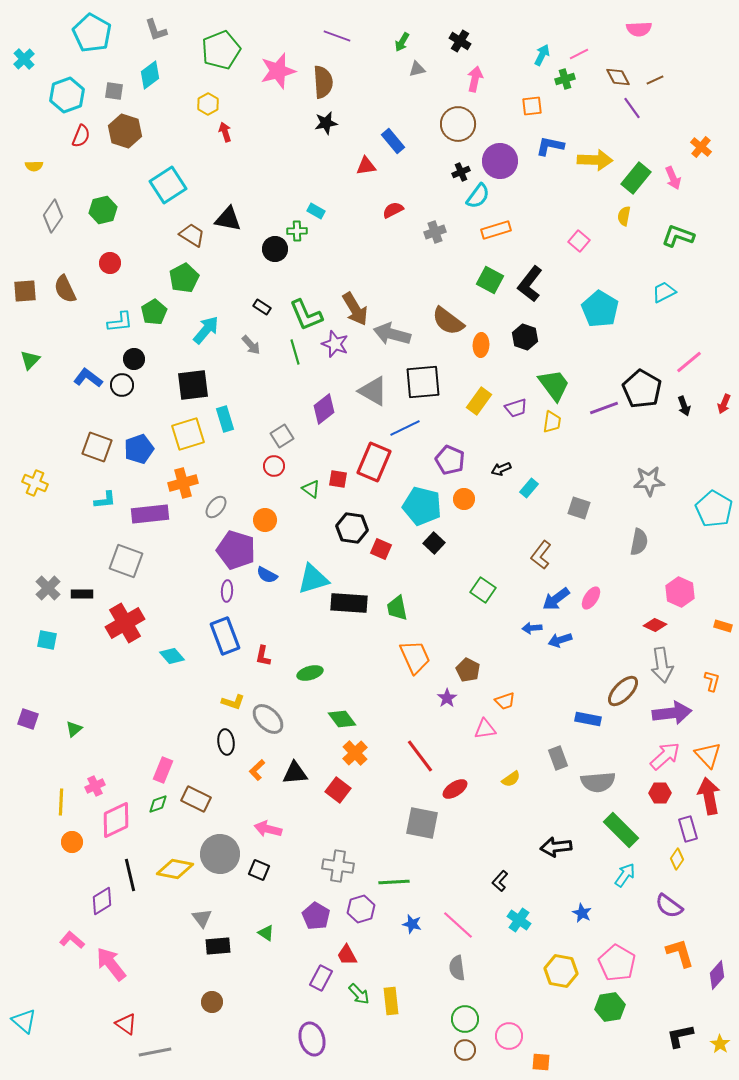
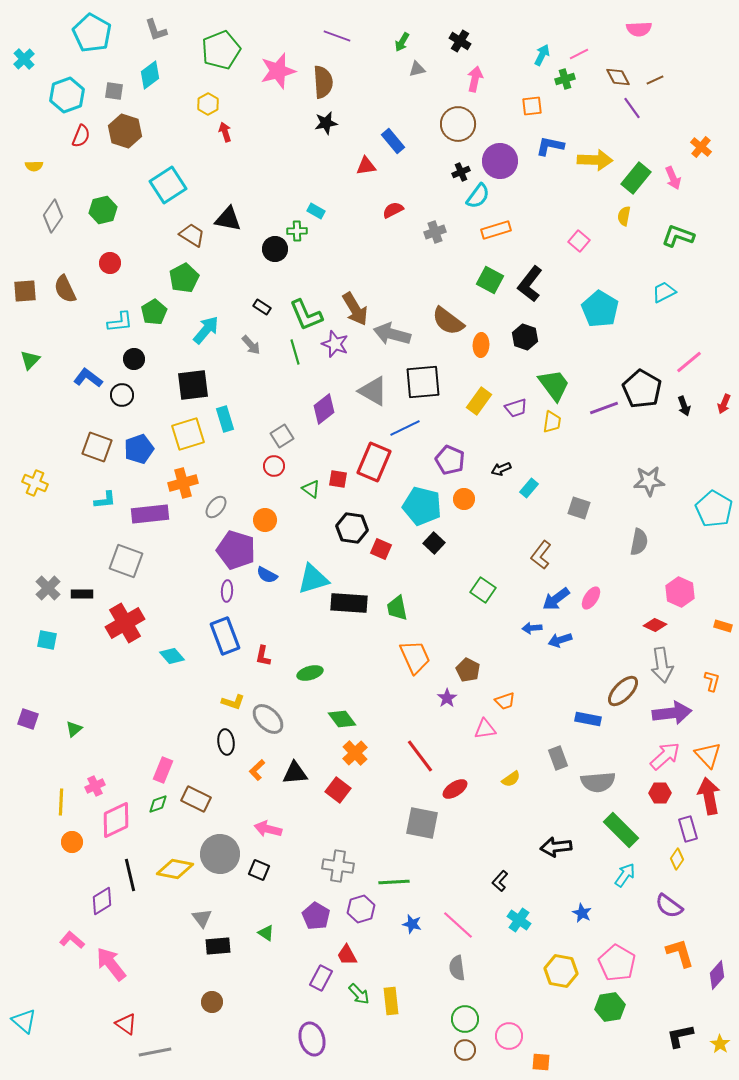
black circle at (122, 385): moved 10 px down
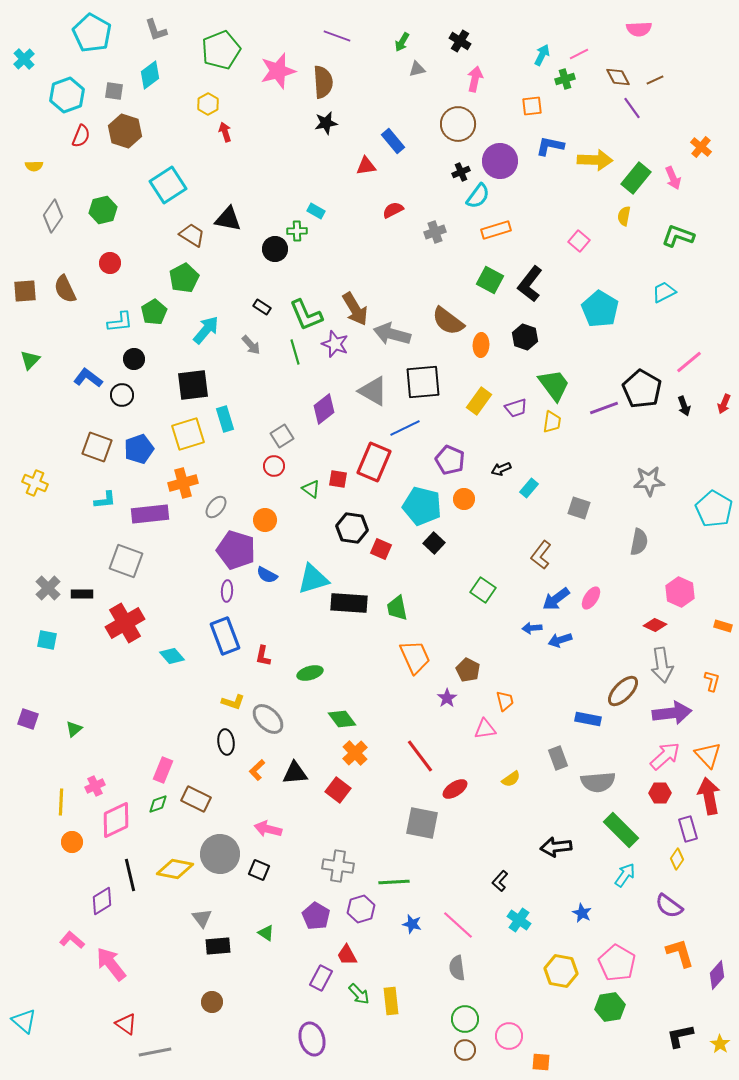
orange trapezoid at (505, 701): rotated 85 degrees counterclockwise
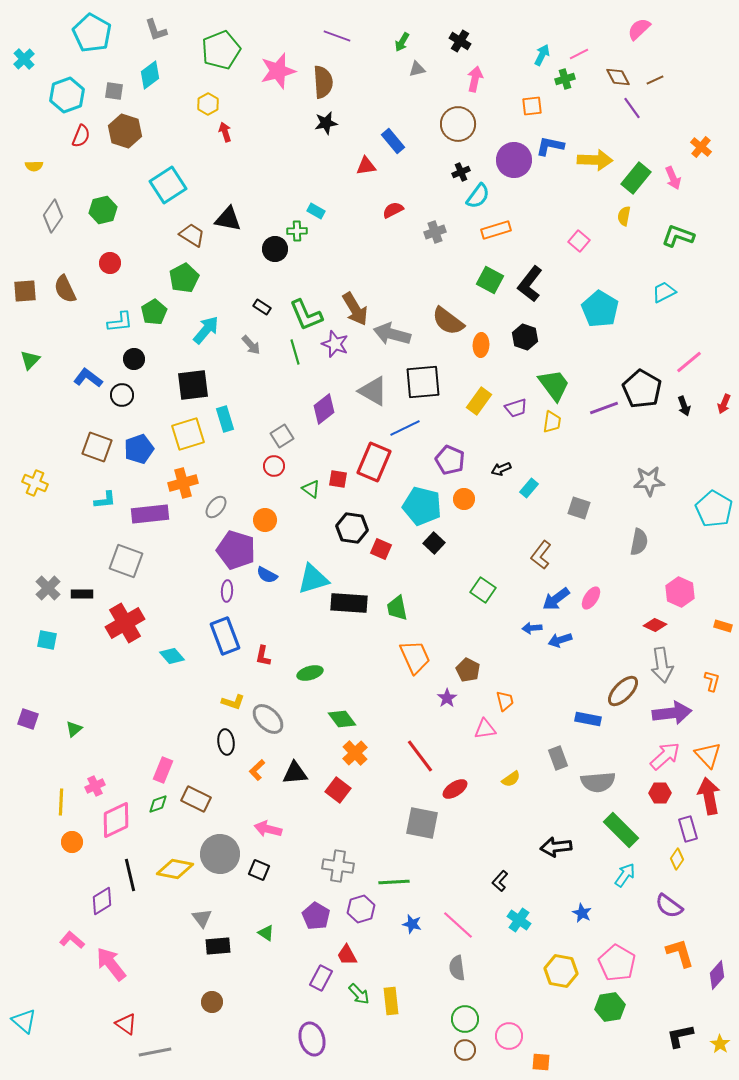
pink semicircle at (639, 29): rotated 140 degrees clockwise
purple circle at (500, 161): moved 14 px right, 1 px up
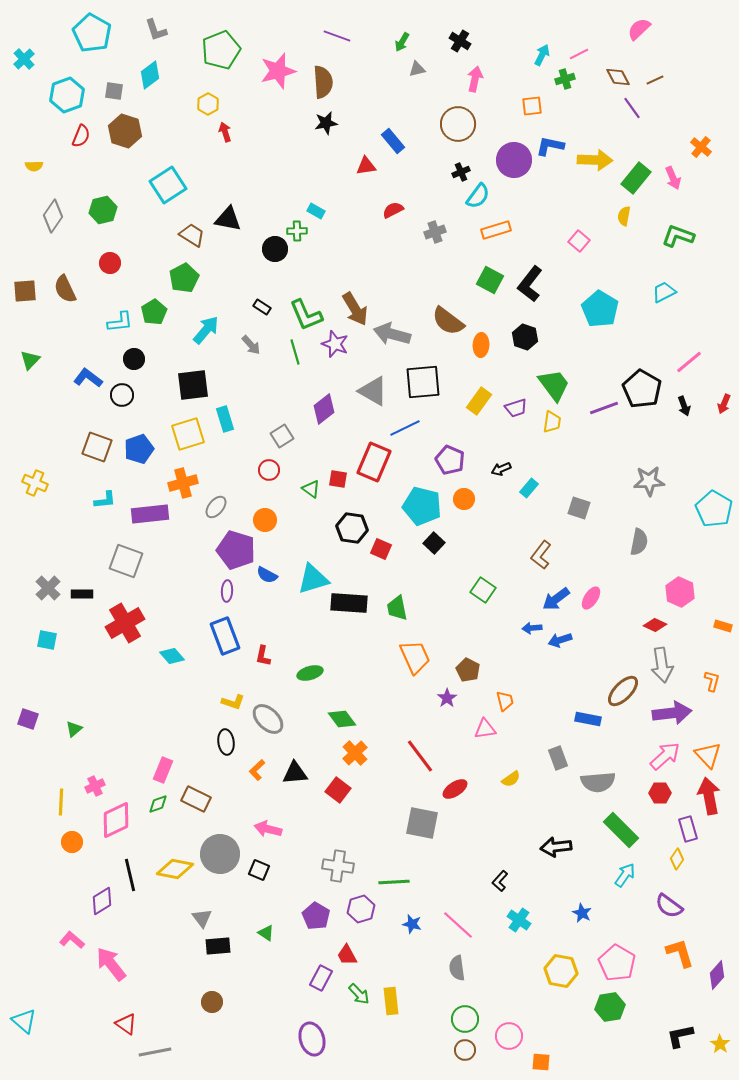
red circle at (274, 466): moved 5 px left, 4 px down
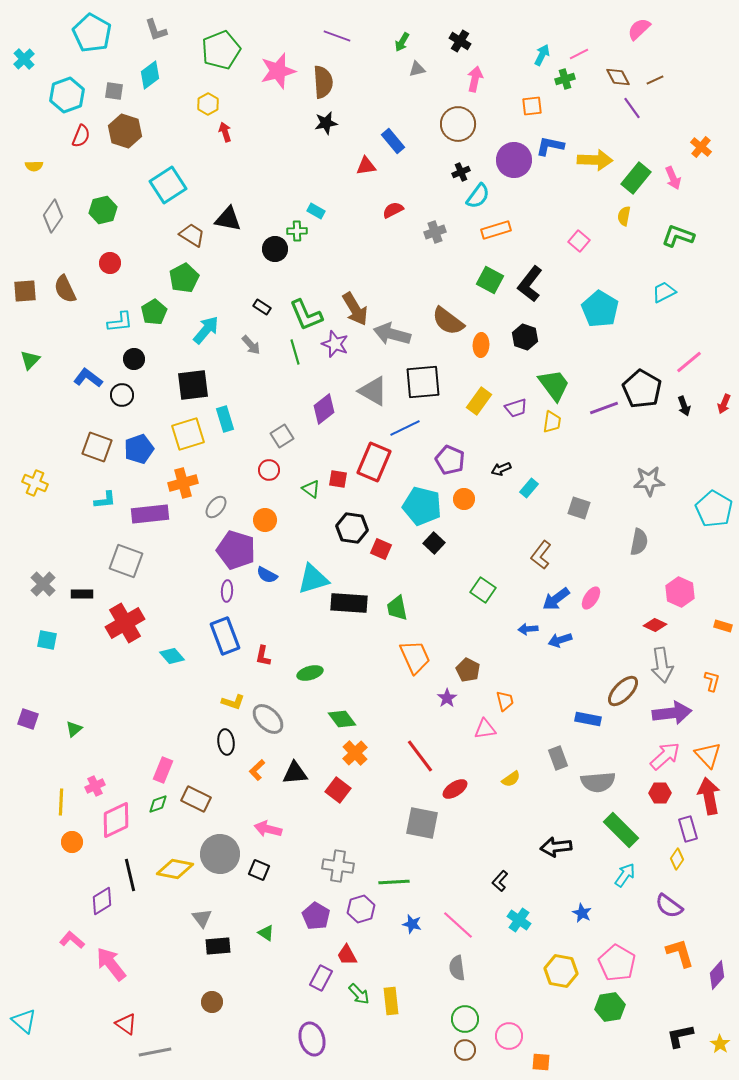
gray cross at (48, 588): moved 5 px left, 4 px up
blue arrow at (532, 628): moved 4 px left, 1 px down
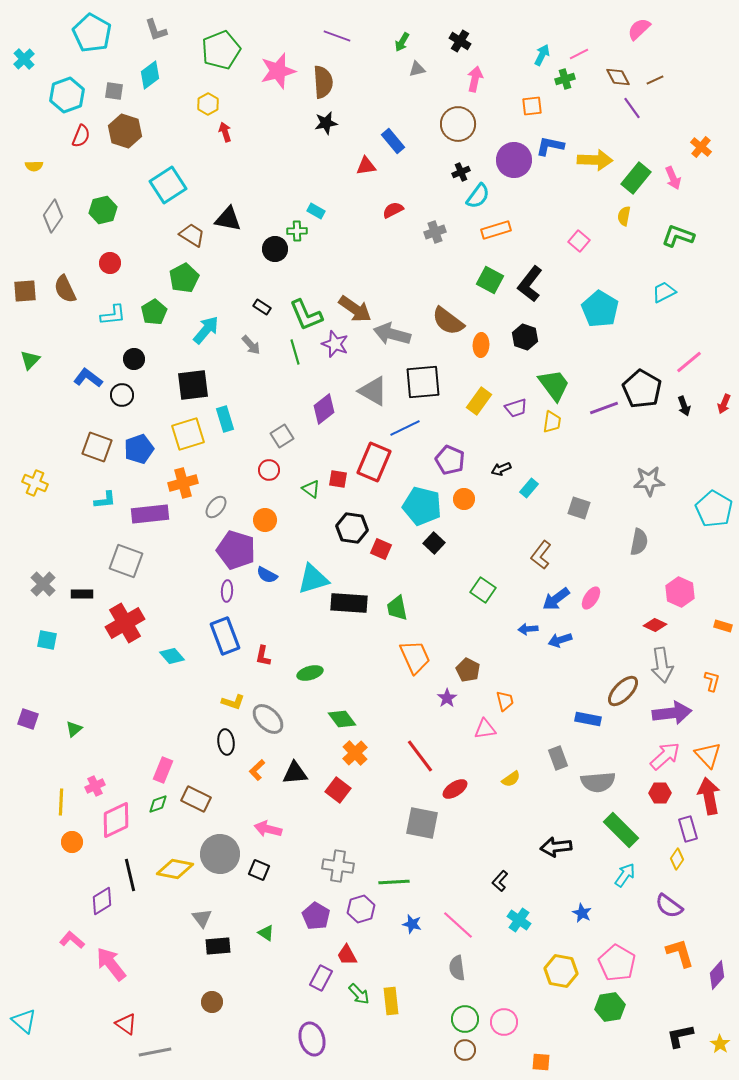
brown arrow at (355, 309): rotated 24 degrees counterclockwise
cyan L-shape at (120, 322): moved 7 px left, 7 px up
pink circle at (509, 1036): moved 5 px left, 14 px up
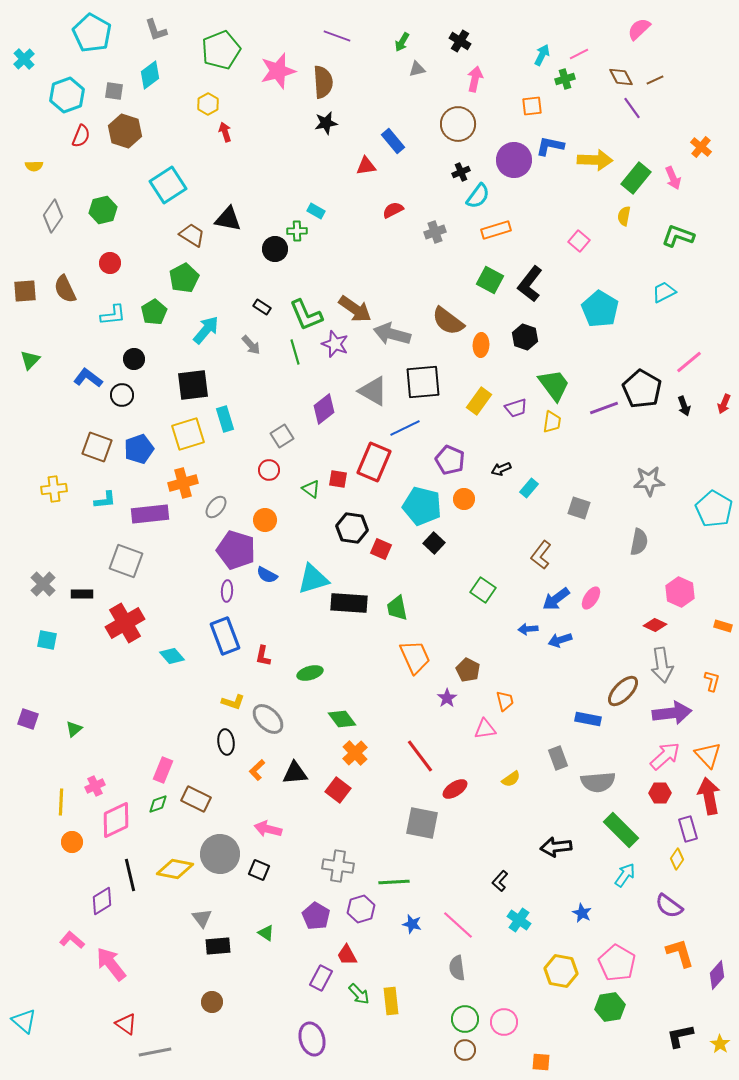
brown diamond at (618, 77): moved 3 px right
yellow cross at (35, 483): moved 19 px right, 6 px down; rotated 30 degrees counterclockwise
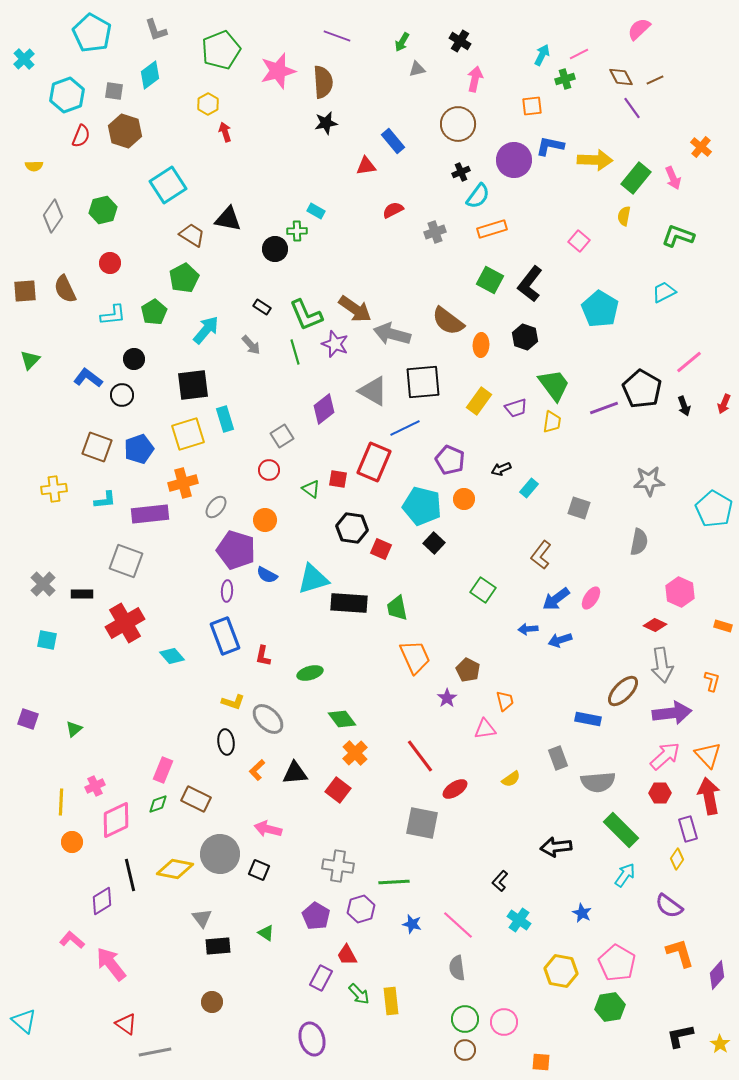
orange rectangle at (496, 230): moved 4 px left, 1 px up
